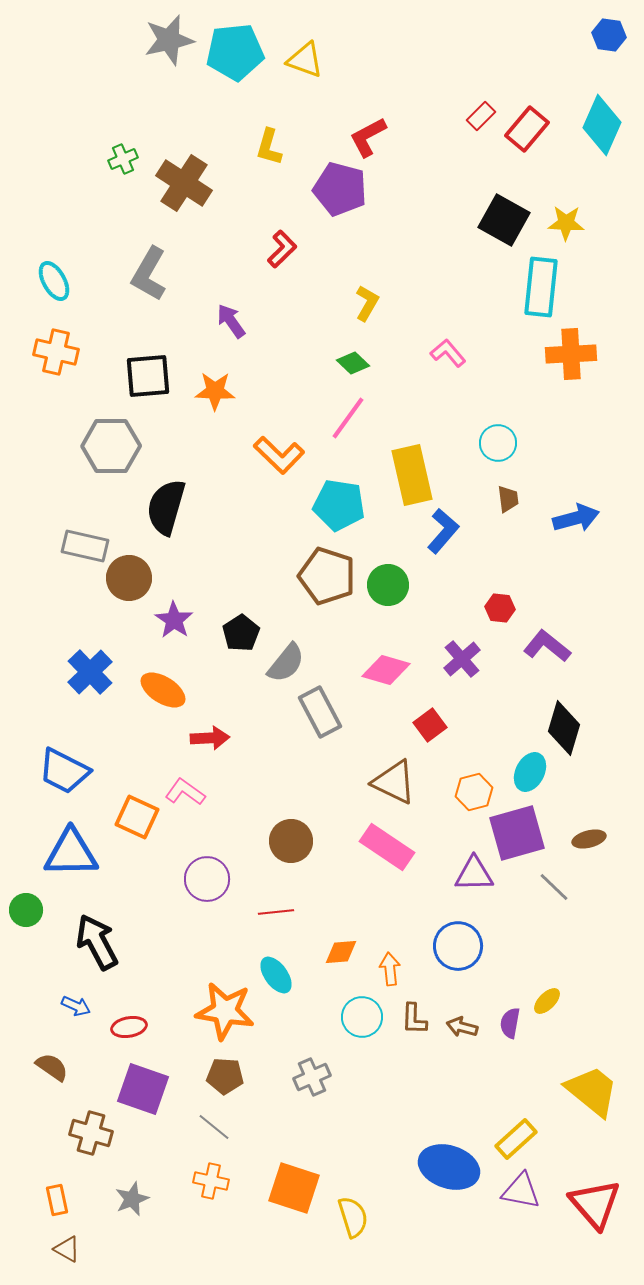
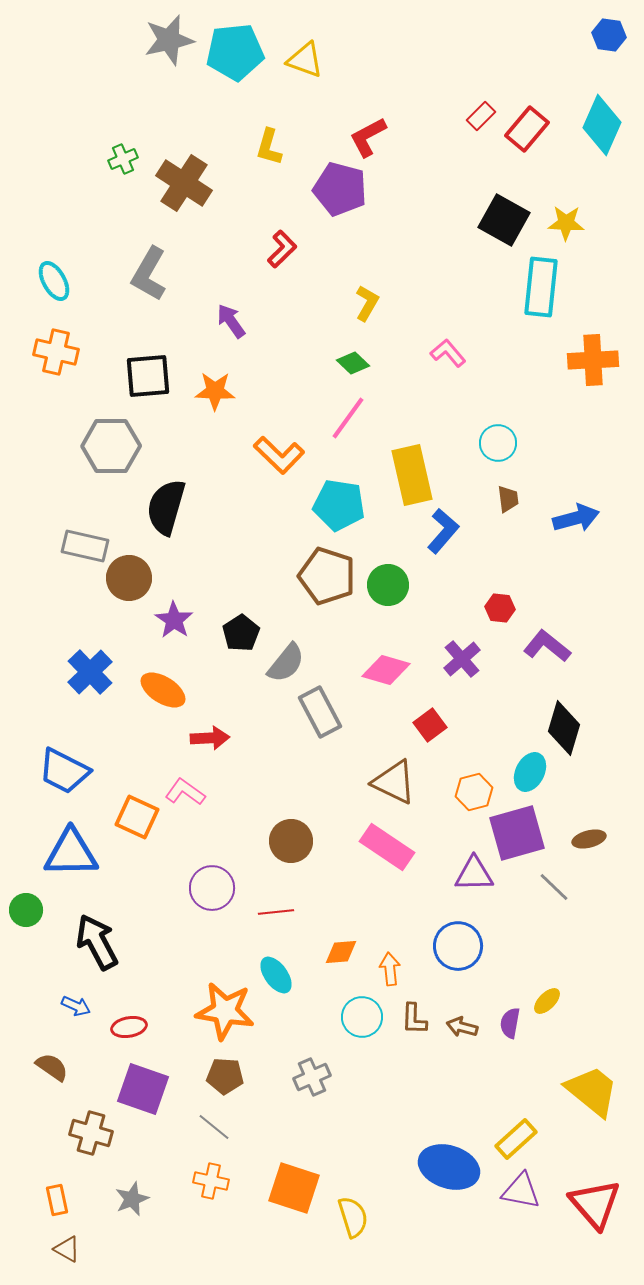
orange cross at (571, 354): moved 22 px right, 6 px down
purple circle at (207, 879): moved 5 px right, 9 px down
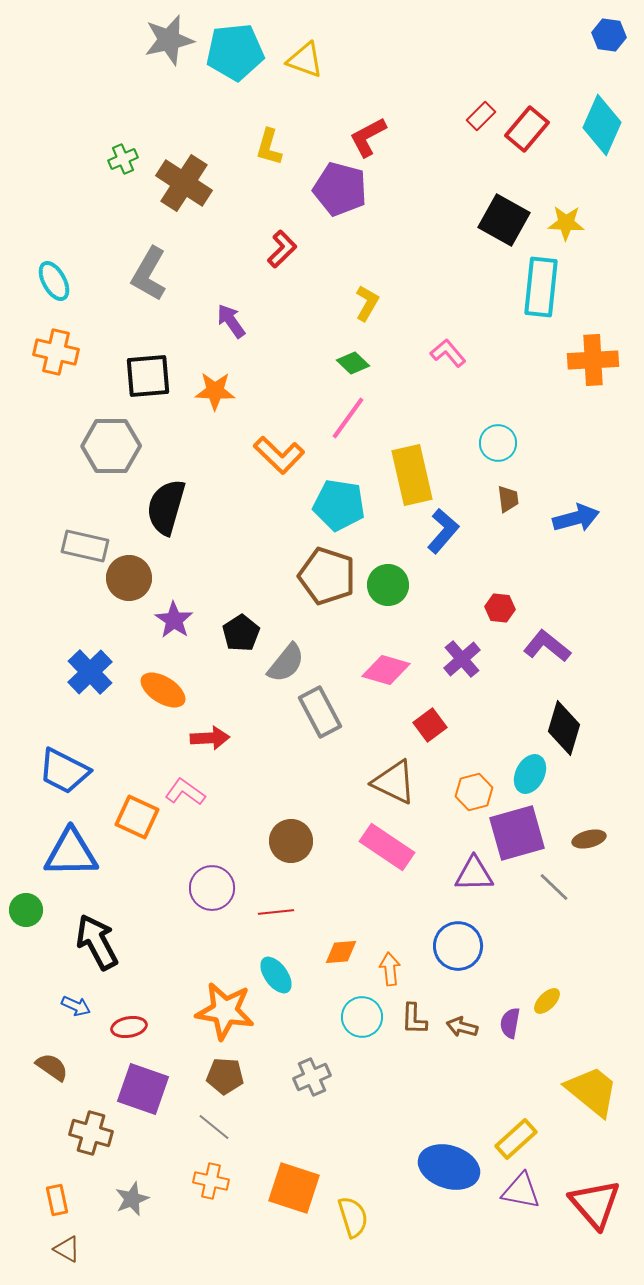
cyan ellipse at (530, 772): moved 2 px down
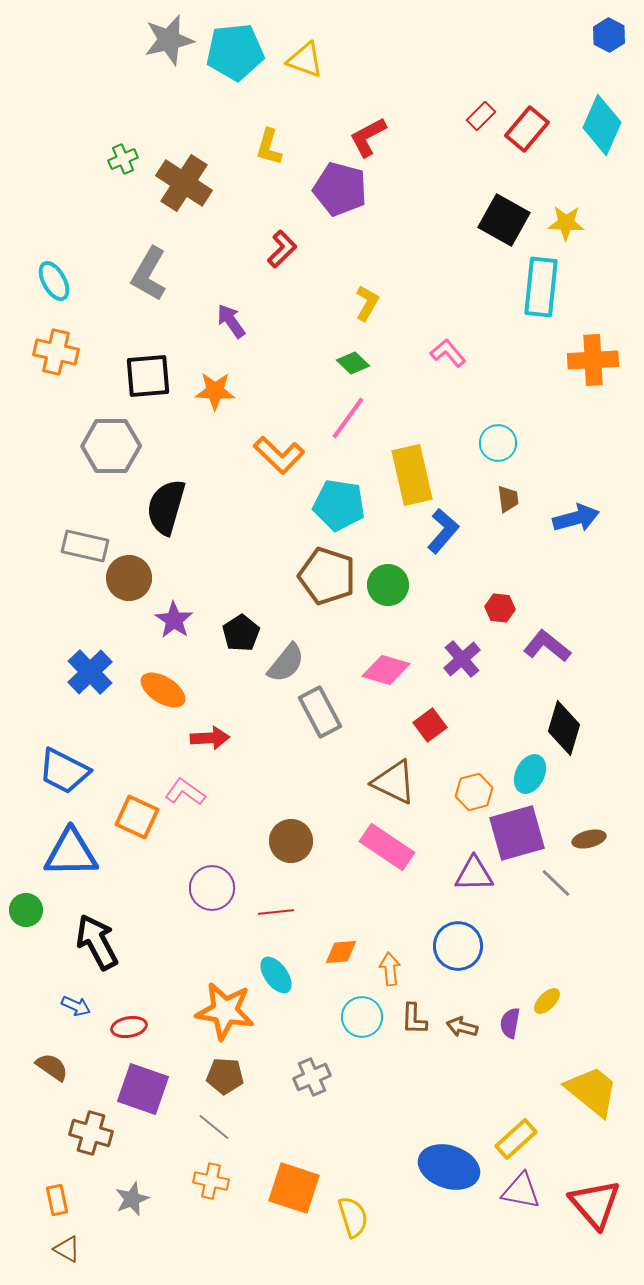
blue hexagon at (609, 35): rotated 20 degrees clockwise
gray line at (554, 887): moved 2 px right, 4 px up
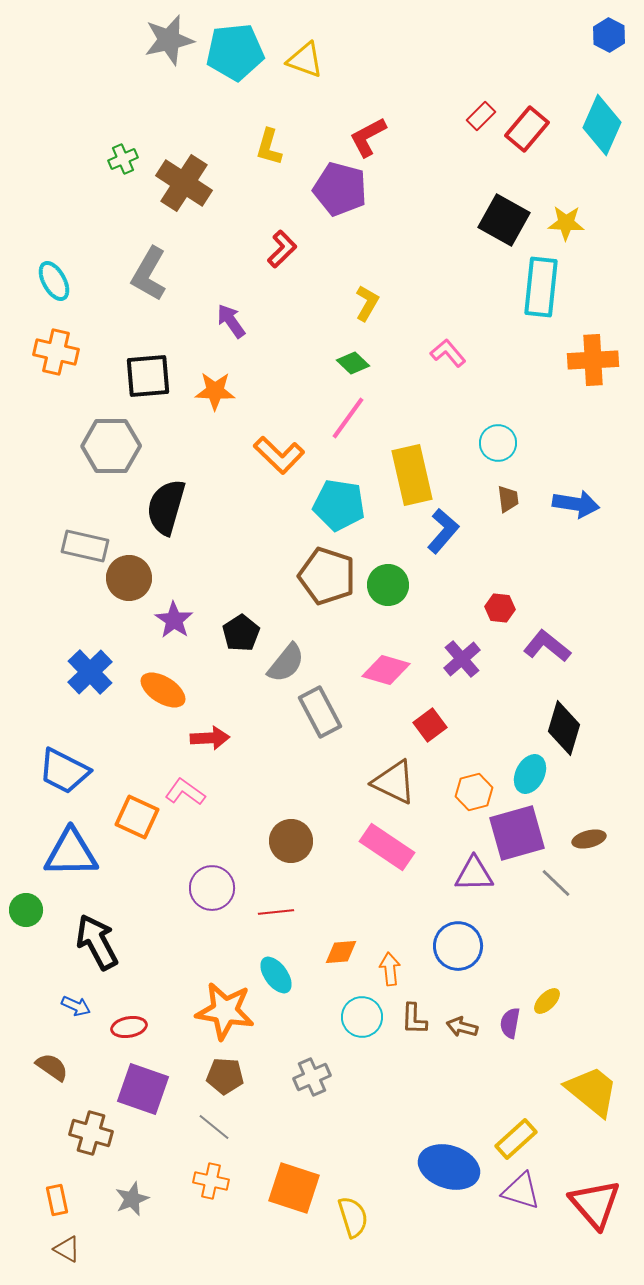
blue arrow at (576, 518): moved 14 px up; rotated 24 degrees clockwise
purple triangle at (521, 1191): rotated 6 degrees clockwise
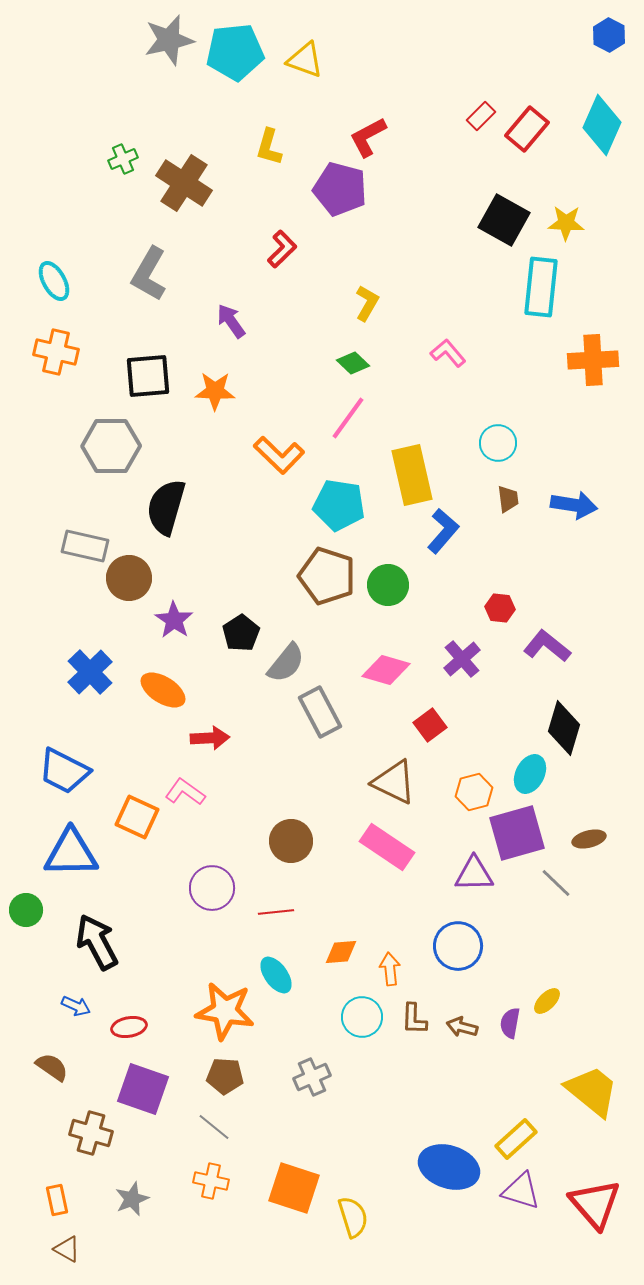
blue arrow at (576, 504): moved 2 px left, 1 px down
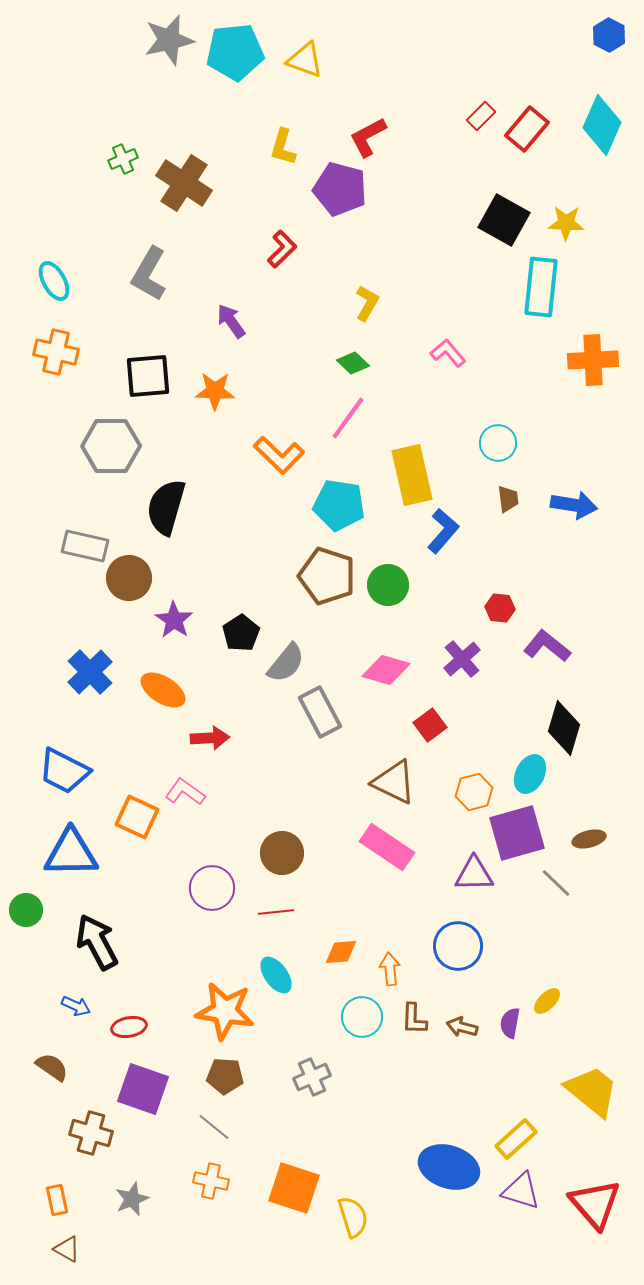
yellow L-shape at (269, 147): moved 14 px right
brown circle at (291, 841): moved 9 px left, 12 px down
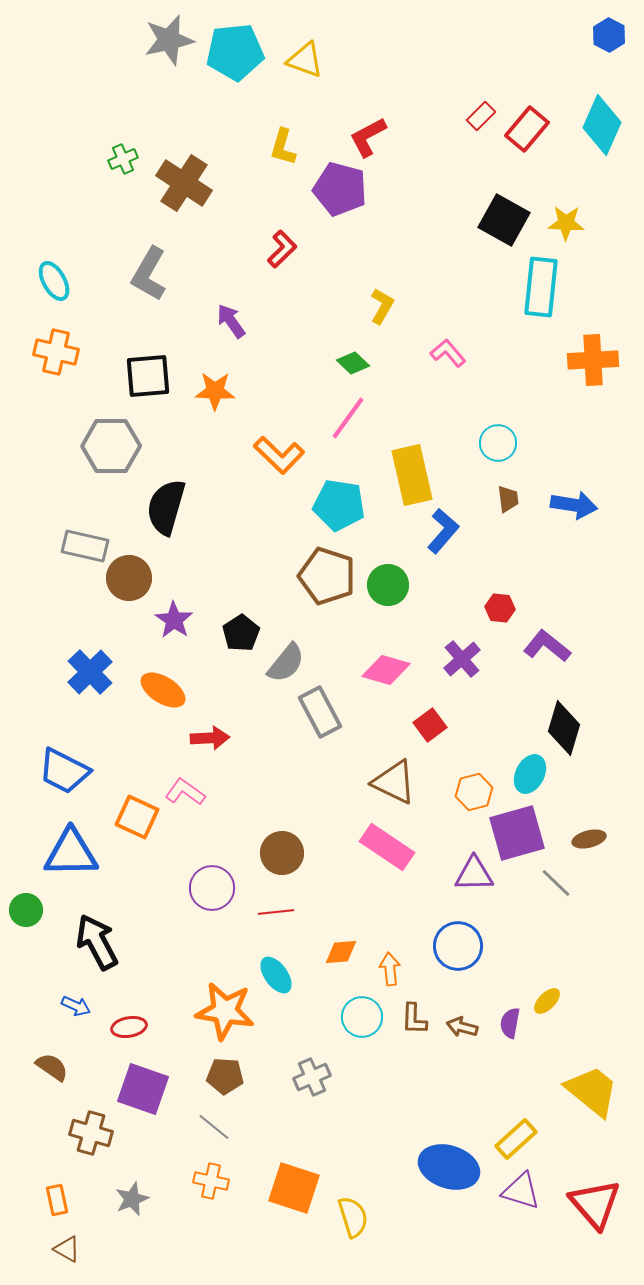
yellow L-shape at (367, 303): moved 15 px right, 3 px down
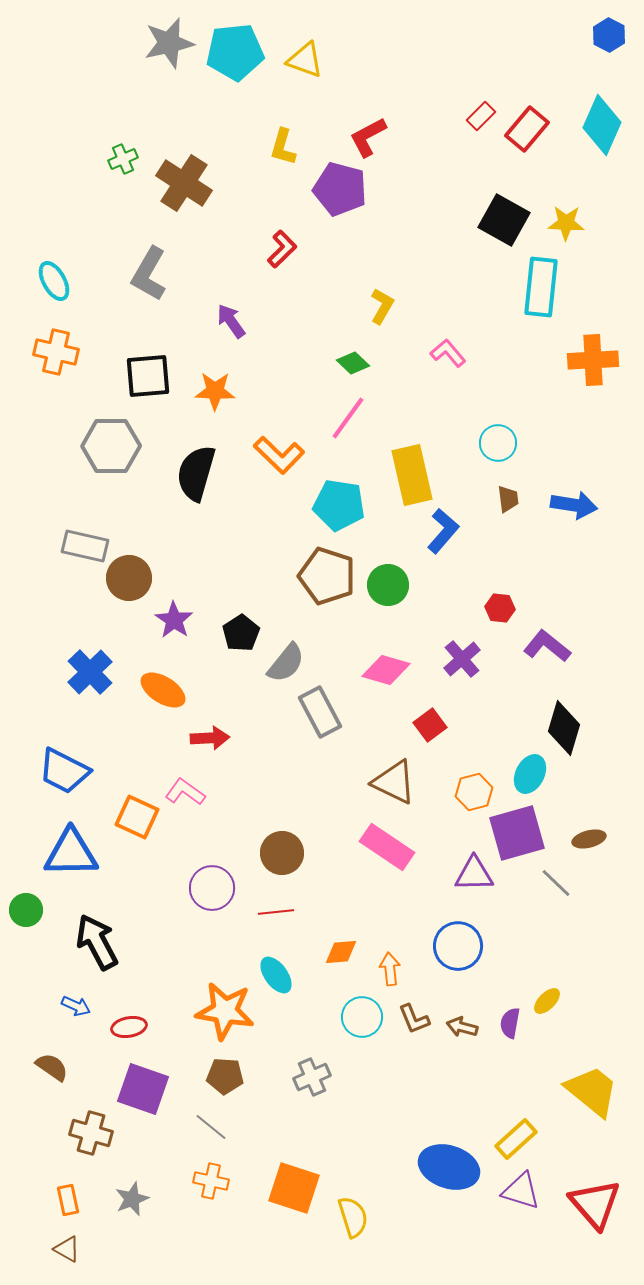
gray star at (169, 40): moved 3 px down
black semicircle at (166, 507): moved 30 px right, 34 px up
brown L-shape at (414, 1019): rotated 24 degrees counterclockwise
gray line at (214, 1127): moved 3 px left
orange rectangle at (57, 1200): moved 11 px right
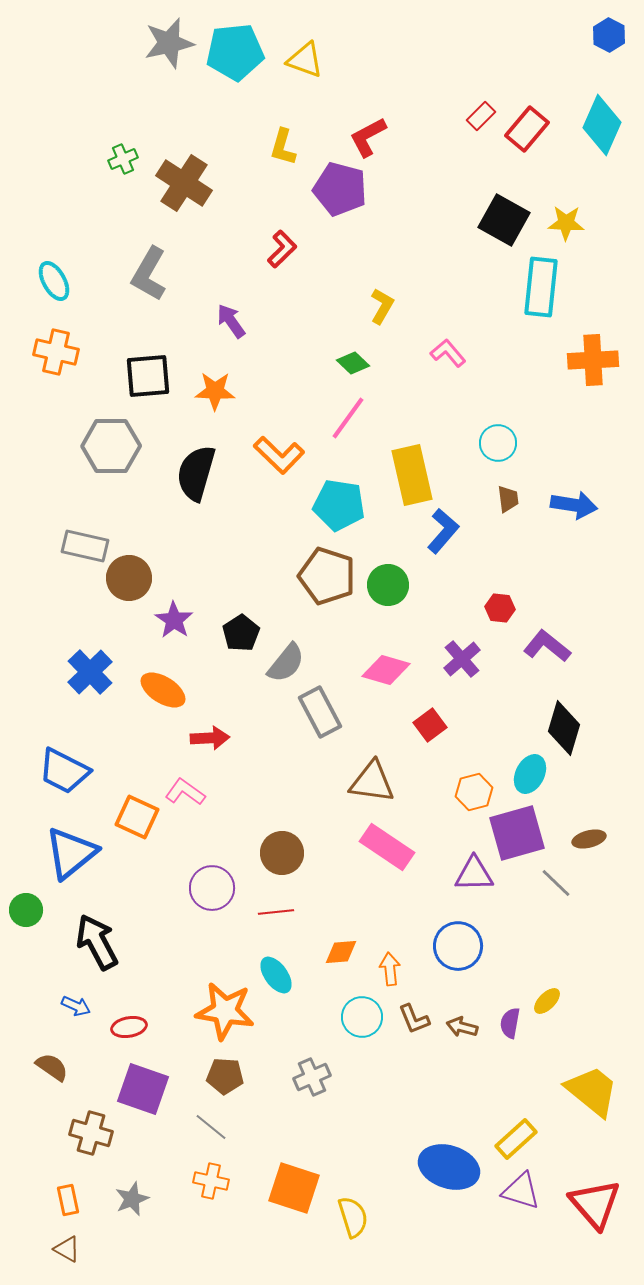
brown triangle at (394, 782): moved 22 px left; rotated 18 degrees counterclockwise
blue triangle at (71, 853): rotated 38 degrees counterclockwise
